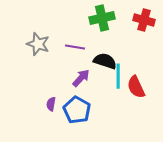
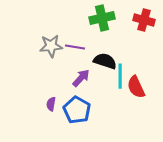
gray star: moved 13 px right, 2 px down; rotated 25 degrees counterclockwise
cyan line: moved 2 px right
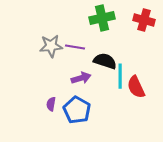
purple arrow: rotated 30 degrees clockwise
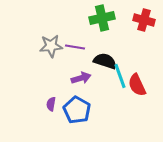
cyan line: rotated 20 degrees counterclockwise
red semicircle: moved 1 px right, 2 px up
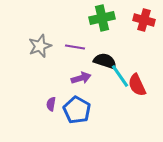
gray star: moved 11 px left; rotated 15 degrees counterclockwise
cyan line: rotated 15 degrees counterclockwise
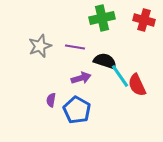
purple semicircle: moved 4 px up
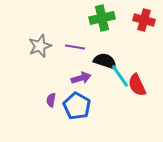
blue pentagon: moved 4 px up
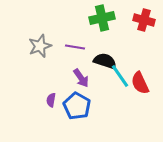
purple arrow: rotated 72 degrees clockwise
red semicircle: moved 3 px right, 2 px up
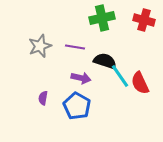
purple arrow: rotated 42 degrees counterclockwise
purple semicircle: moved 8 px left, 2 px up
